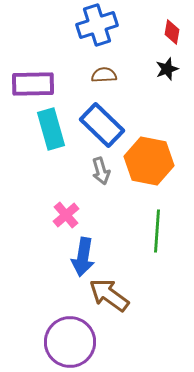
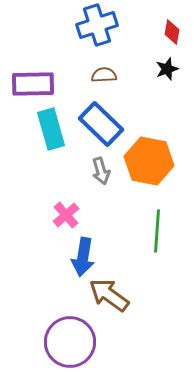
blue rectangle: moved 1 px left, 1 px up
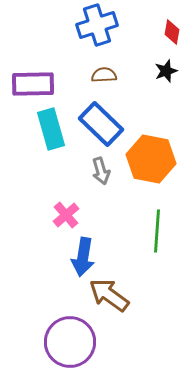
black star: moved 1 px left, 2 px down
orange hexagon: moved 2 px right, 2 px up
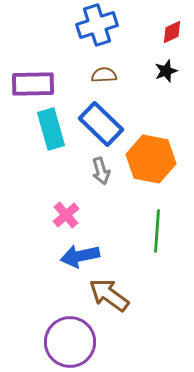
red diamond: rotated 55 degrees clockwise
blue arrow: moved 3 px left, 1 px up; rotated 69 degrees clockwise
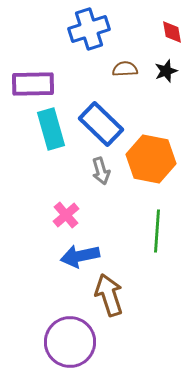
blue cross: moved 8 px left, 4 px down
red diamond: rotated 75 degrees counterclockwise
brown semicircle: moved 21 px right, 6 px up
brown arrow: rotated 36 degrees clockwise
